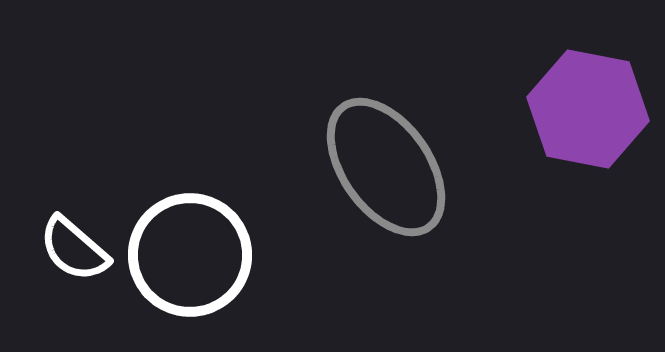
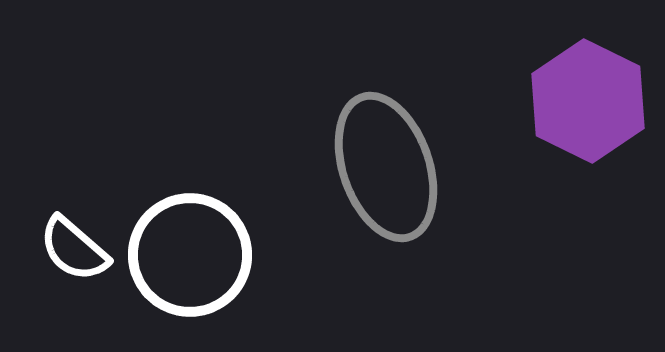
purple hexagon: moved 8 px up; rotated 15 degrees clockwise
gray ellipse: rotated 16 degrees clockwise
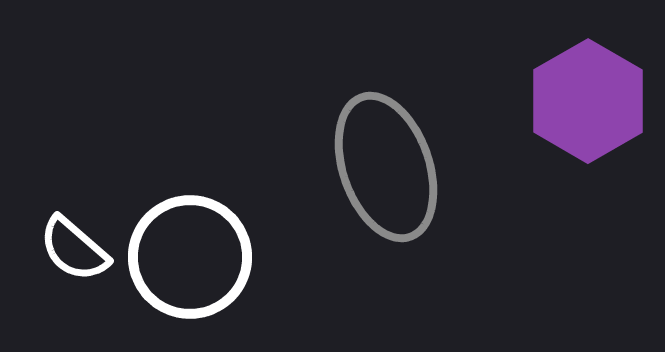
purple hexagon: rotated 4 degrees clockwise
white circle: moved 2 px down
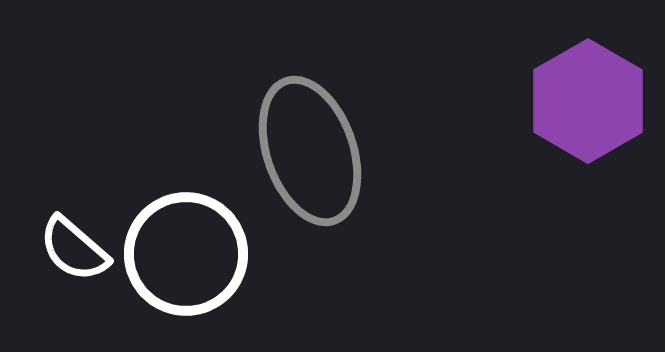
gray ellipse: moved 76 px left, 16 px up
white circle: moved 4 px left, 3 px up
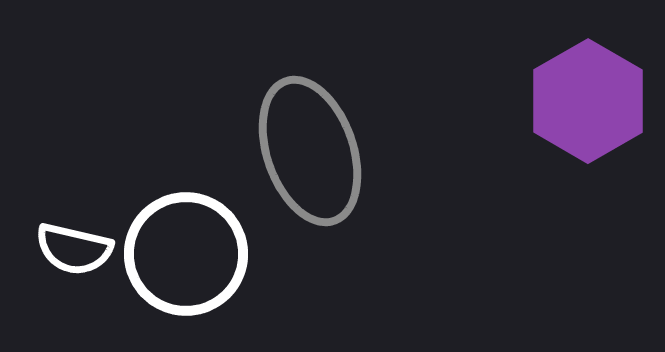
white semicircle: rotated 28 degrees counterclockwise
